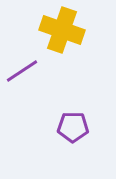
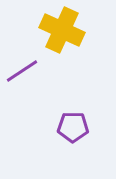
yellow cross: rotated 6 degrees clockwise
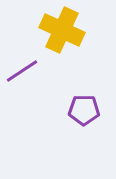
purple pentagon: moved 11 px right, 17 px up
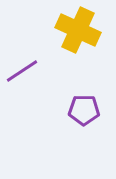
yellow cross: moved 16 px right
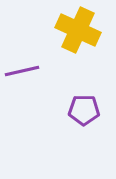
purple line: rotated 20 degrees clockwise
